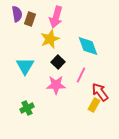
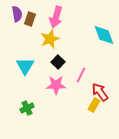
cyan diamond: moved 16 px right, 11 px up
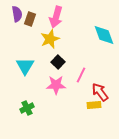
yellow rectangle: rotated 56 degrees clockwise
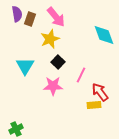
pink arrow: rotated 55 degrees counterclockwise
pink star: moved 3 px left, 1 px down
green cross: moved 11 px left, 21 px down
